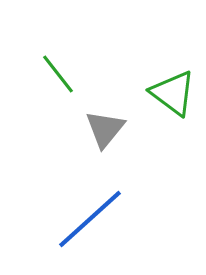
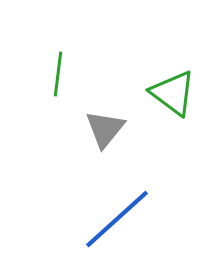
green line: rotated 45 degrees clockwise
blue line: moved 27 px right
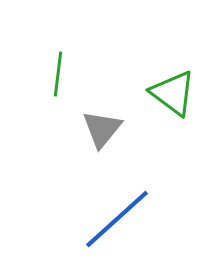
gray triangle: moved 3 px left
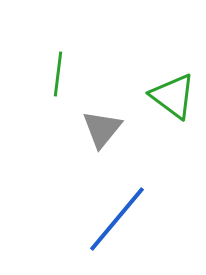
green triangle: moved 3 px down
blue line: rotated 8 degrees counterclockwise
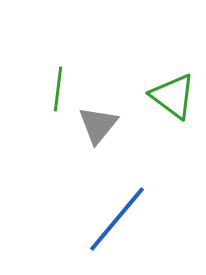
green line: moved 15 px down
gray triangle: moved 4 px left, 4 px up
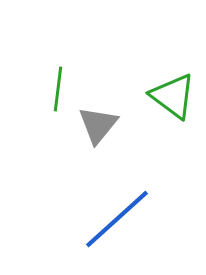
blue line: rotated 8 degrees clockwise
